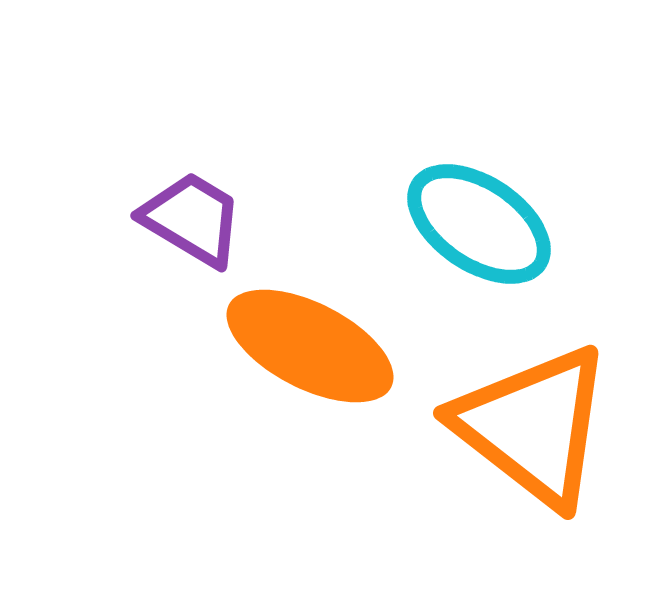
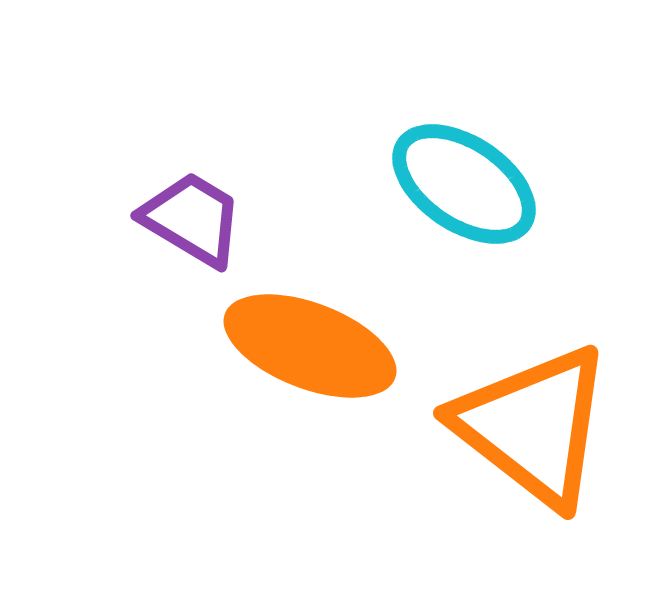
cyan ellipse: moved 15 px left, 40 px up
orange ellipse: rotated 6 degrees counterclockwise
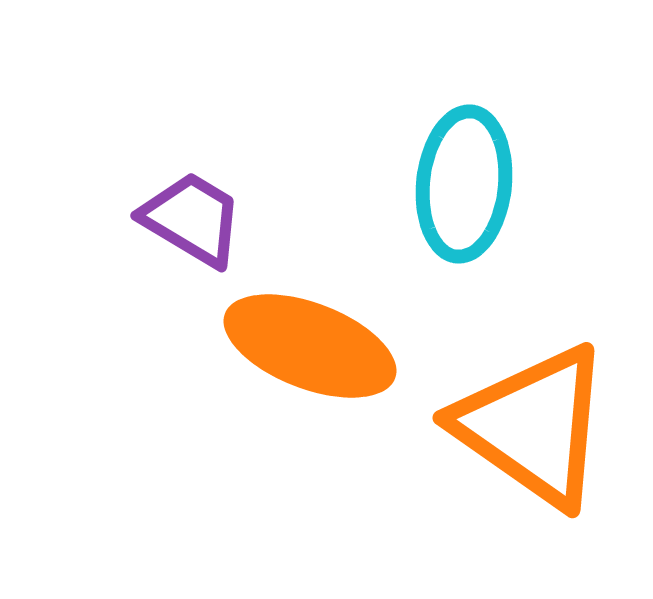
cyan ellipse: rotated 62 degrees clockwise
orange triangle: rotated 3 degrees counterclockwise
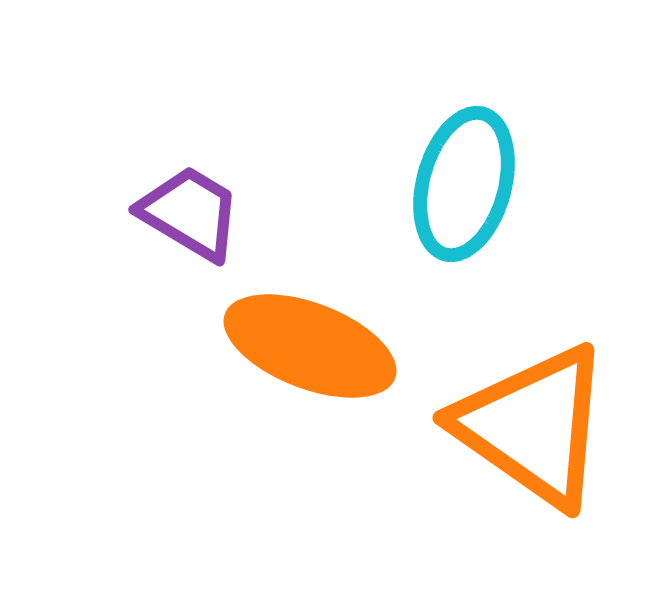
cyan ellipse: rotated 9 degrees clockwise
purple trapezoid: moved 2 px left, 6 px up
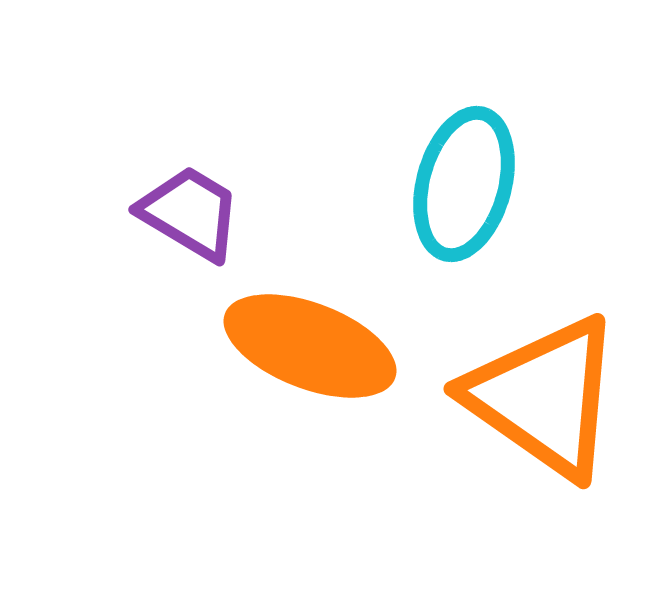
orange triangle: moved 11 px right, 29 px up
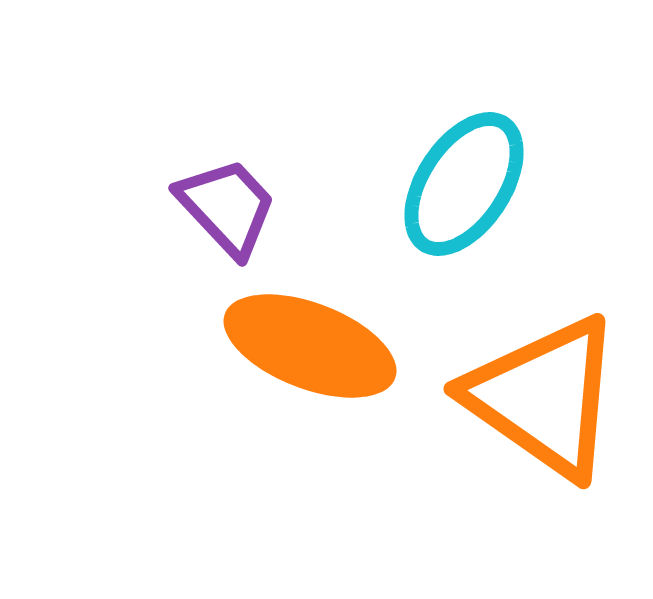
cyan ellipse: rotated 18 degrees clockwise
purple trapezoid: moved 37 px right, 6 px up; rotated 16 degrees clockwise
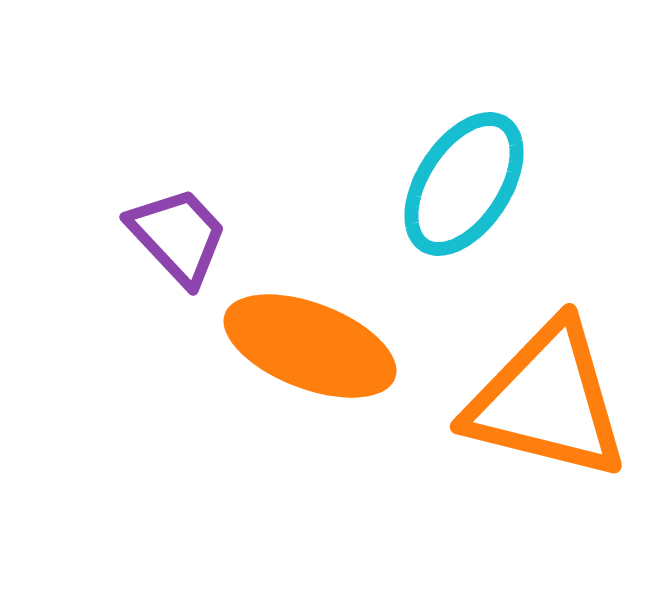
purple trapezoid: moved 49 px left, 29 px down
orange triangle: moved 3 px right, 4 px down; rotated 21 degrees counterclockwise
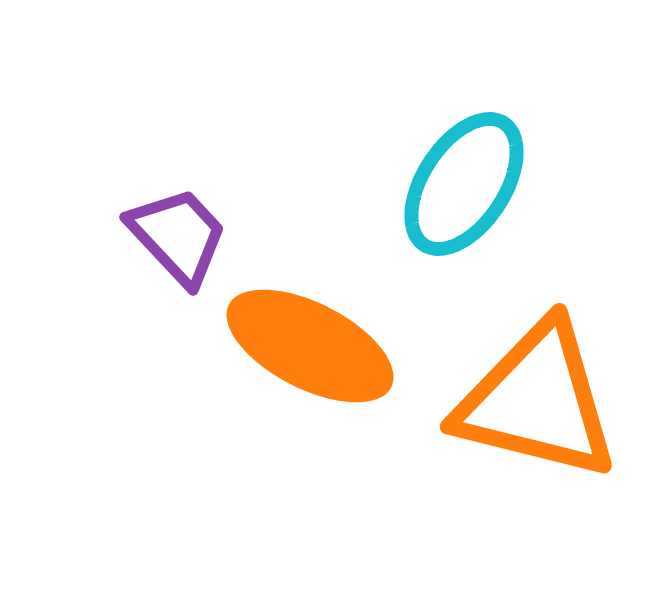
orange ellipse: rotated 6 degrees clockwise
orange triangle: moved 10 px left
